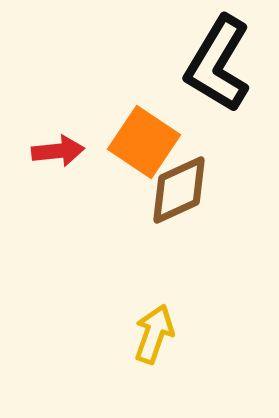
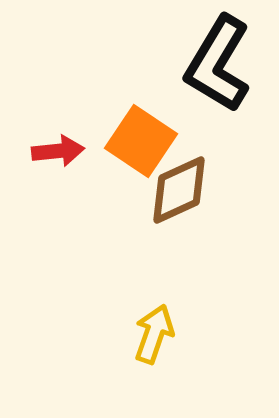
orange square: moved 3 px left, 1 px up
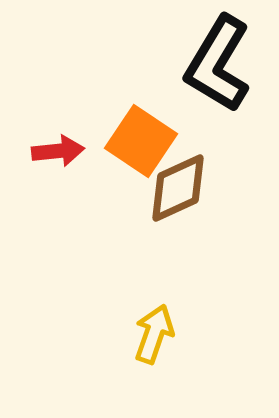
brown diamond: moved 1 px left, 2 px up
